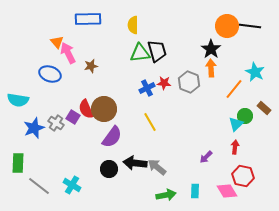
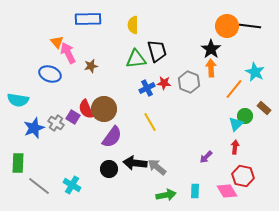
green triangle: moved 4 px left, 6 px down
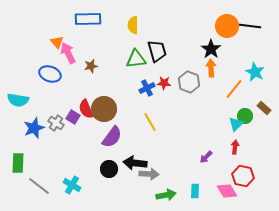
gray arrow: moved 8 px left, 7 px down; rotated 144 degrees clockwise
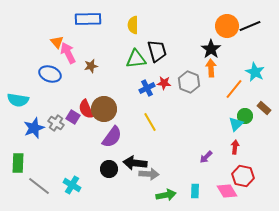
black line: rotated 30 degrees counterclockwise
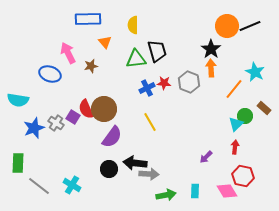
orange triangle: moved 48 px right
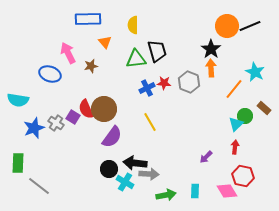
cyan cross: moved 53 px right, 3 px up
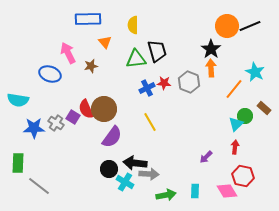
blue star: rotated 20 degrees clockwise
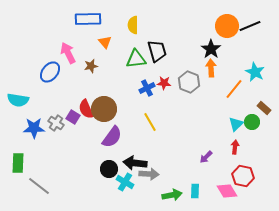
blue ellipse: moved 2 px up; rotated 70 degrees counterclockwise
green circle: moved 7 px right, 6 px down
green arrow: moved 6 px right
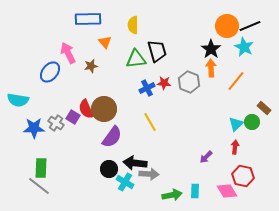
cyan star: moved 11 px left, 25 px up
orange line: moved 2 px right, 8 px up
green rectangle: moved 23 px right, 5 px down
